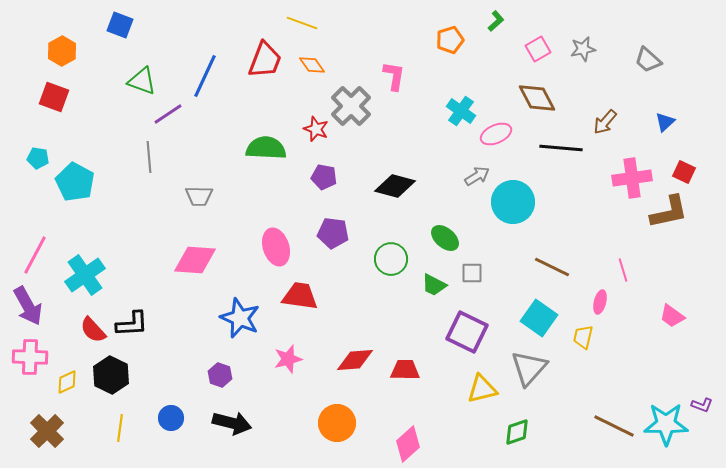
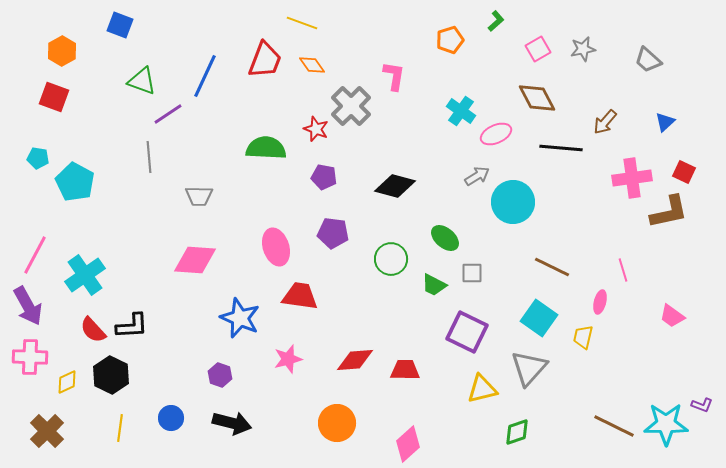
black L-shape at (132, 324): moved 2 px down
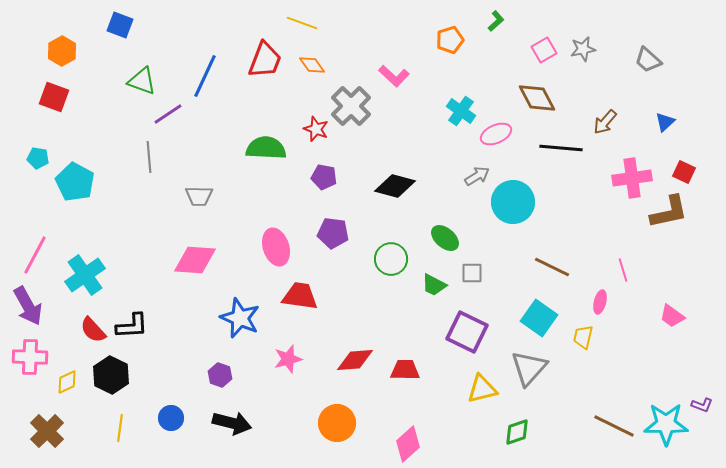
pink square at (538, 49): moved 6 px right, 1 px down
pink L-shape at (394, 76): rotated 124 degrees clockwise
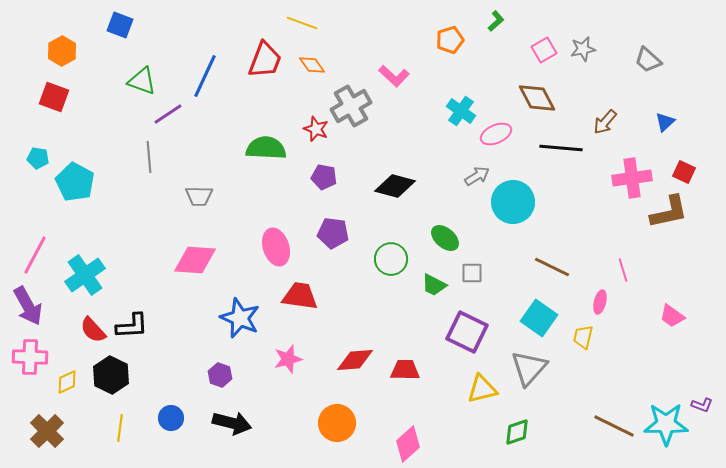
gray cross at (351, 106): rotated 15 degrees clockwise
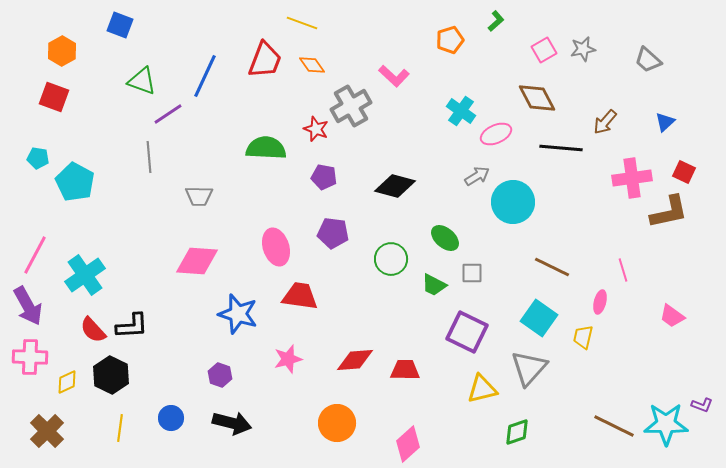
pink diamond at (195, 260): moved 2 px right, 1 px down
blue star at (240, 318): moved 2 px left, 4 px up; rotated 6 degrees counterclockwise
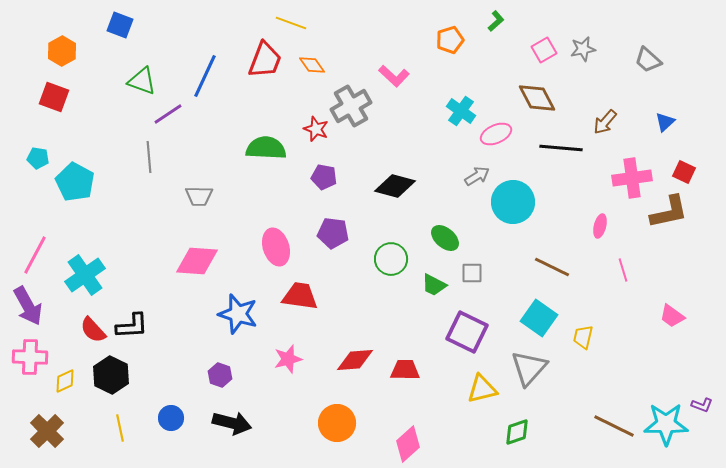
yellow line at (302, 23): moved 11 px left
pink ellipse at (600, 302): moved 76 px up
yellow diamond at (67, 382): moved 2 px left, 1 px up
yellow line at (120, 428): rotated 20 degrees counterclockwise
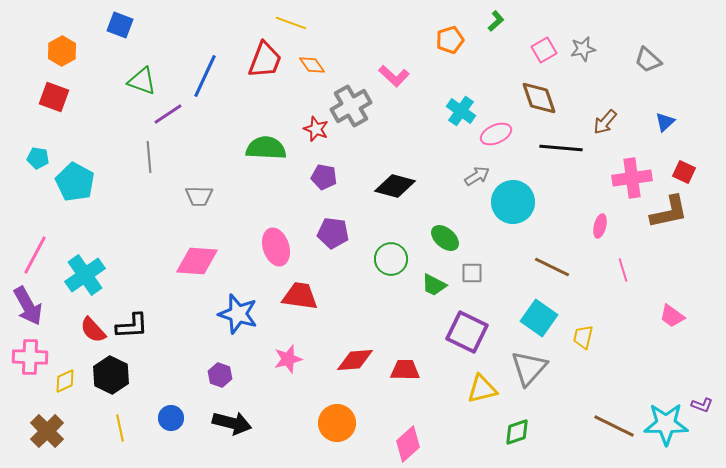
brown diamond at (537, 98): moved 2 px right; rotated 9 degrees clockwise
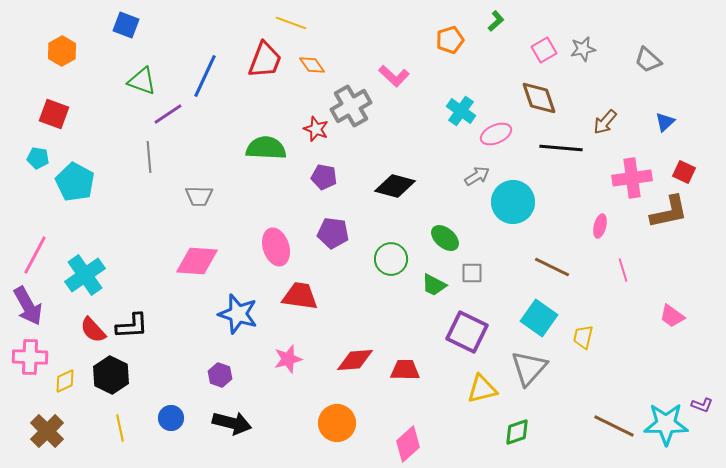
blue square at (120, 25): moved 6 px right
red square at (54, 97): moved 17 px down
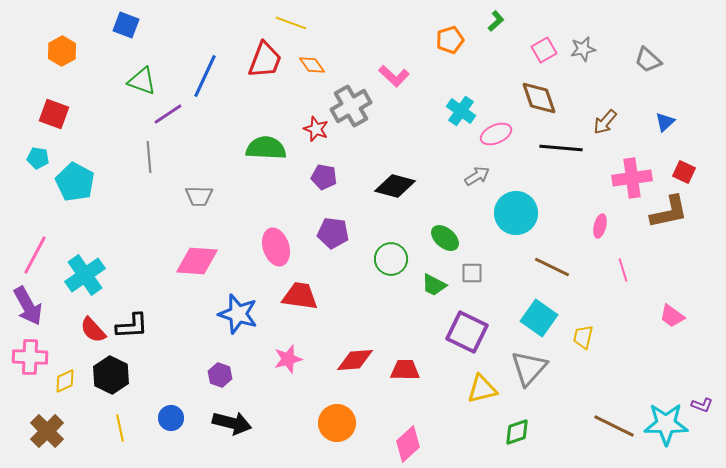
cyan circle at (513, 202): moved 3 px right, 11 px down
